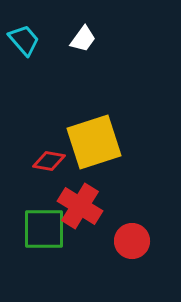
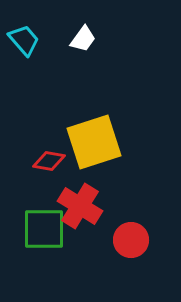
red circle: moved 1 px left, 1 px up
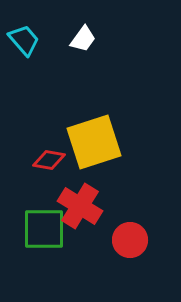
red diamond: moved 1 px up
red circle: moved 1 px left
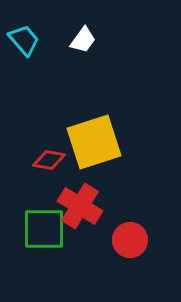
white trapezoid: moved 1 px down
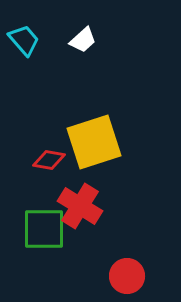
white trapezoid: rotated 12 degrees clockwise
red circle: moved 3 px left, 36 px down
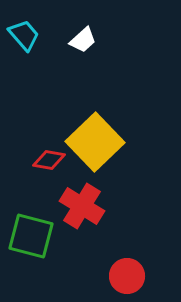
cyan trapezoid: moved 5 px up
yellow square: moved 1 px right; rotated 26 degrees counterclockwise
red cross: moved 2 px right
green square: moved 13 px left, 7 px down; rotated 15 degrees clockwise
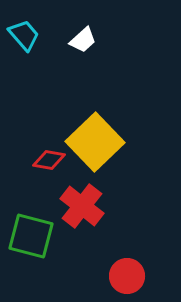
red cross: rotated 6 degrees clockwise
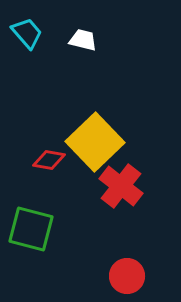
cyan trapezoid: moved 3 px right, 2 px up
white trapezoid: rotated 124 degrees counterclockwise
red cross: moved 39 px right, 20 px up
green square: moved 7 px up
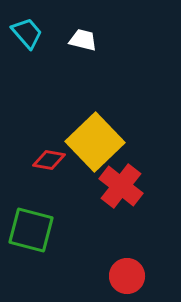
green square: moved 1 px down
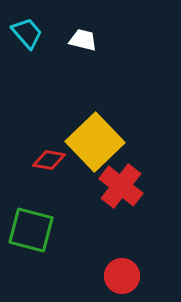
red circle: moved 5 px left
